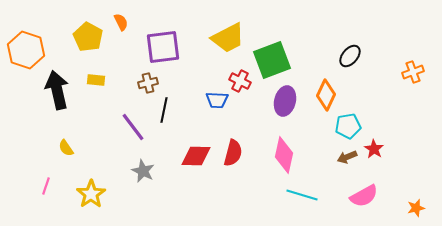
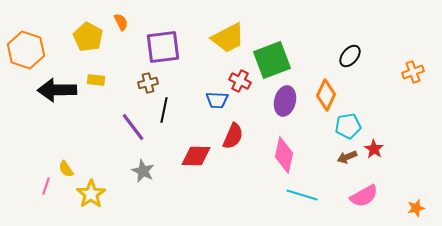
black arrow: rotated 78 degrees counterclockwise
yellow semicircle: moved 21 px down
red semicircle: moved 17 px up; rotated 8 degrees clockwise
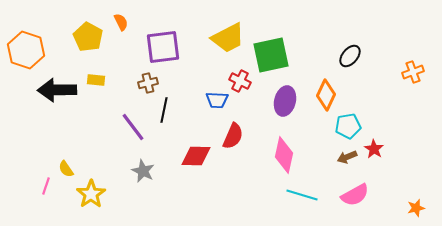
green square: moved 1 px left, 5 px up; rotated 9 degrees clockwise
pink semicircle: moved 9 px left, 1 px up
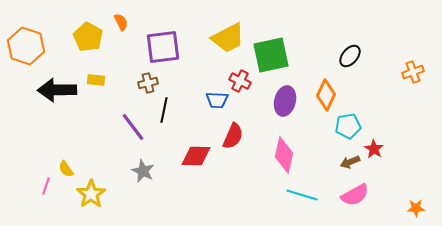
orange hexagon: moved 4 px up
brown arrow: moved 3 px right, 5 px down
orange star: rotated 12 degrees clockwise
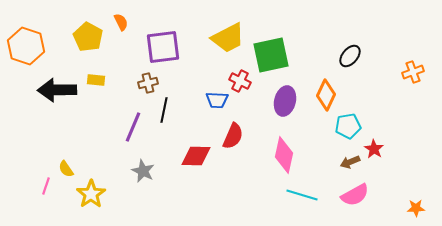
purple line: rotated 60 degrees clockwise
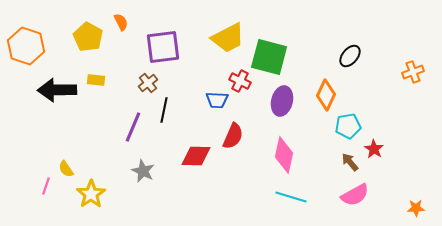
green square: moved 2 px left, 2 px down; rotated 27 degrees clockwise
brown cross: rotated 24 degrees counterclockwise
purple ellipse: moved 3 px left
brown arrow: rotated 72 degrees clockwise
cyan line: moved 11 px left, 2 px down
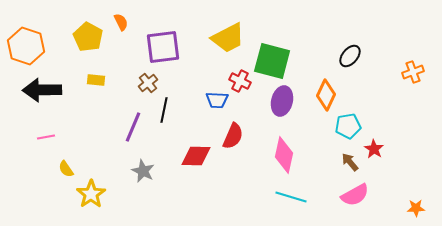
green square: moved 3 px right, 4 px down
black arrow: moved 15 px left
pink line: moved 49 px up; rotated 60 degrees clockwise
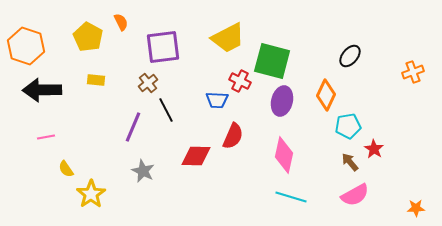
black line: moved 2 px right; rotated 40 degrees counterclockwise
